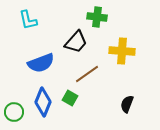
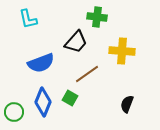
cyan L-shape: moved 1 px up
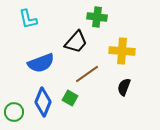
black semicircle: moved 3 px left, 17 px up
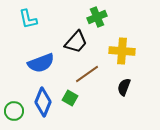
green cross: rotated 30 degrees counterclockwise
green circle: moved 1 px up
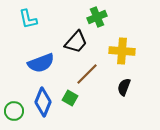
brown line: rotated 10 degrees counterclockwise
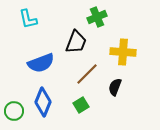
black trapezoid: rotated 20 degrees counterclockwise
yellow cross: moved 1 px right, 1 px down
black semicircle: moved 9 px left
green square: moved 11 px right, 7 px down; rotated 28 degrees clockwise
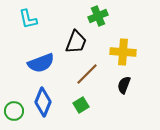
green cross: moved 1 px right, 1 px up
black semicircle: moved 9 px right, 2 px up
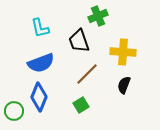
cyan L-shape: moved 12 px right, 9 px down
black trapezoid: moved 3 px right, 1 px up; rotated 140 degrees clockwise
blue diamond: moved 4 px left, 5 px up
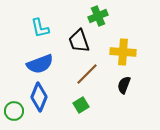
blue semicircle: moved 1 px left, 1 px down
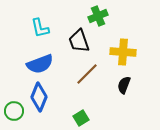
green square: moved 13 px down
